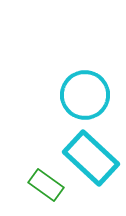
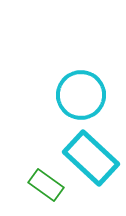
cyan circle: moved 4 px left
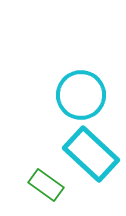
cyan rectangle: moved 4 px up
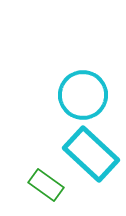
cyan circle: moved 2 px right
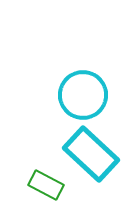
green rectangle: rotated 8 degrees counterclockwise
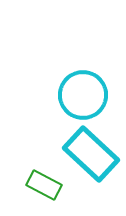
green rectangle: moved 2 px left
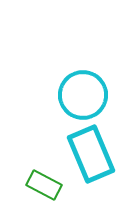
cyan rectangle: rotated 24 degrees clockwise
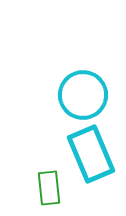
green rectangle: moved 5 px right, 3 px down; rotated 56 degrees clockwise
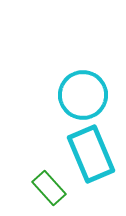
green rectangle: rotated 36 degrees counterclockwise
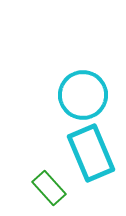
cyan rectangle: moved 1 px up
